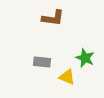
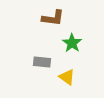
green star: moved 13 px left, 15 px up; rotated 12 degrees clockwise
yellow triangle: rotated 12 degrees clockwise
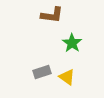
brown L-shape: moved 1 px left, 3 px up
gray rectangle: moved 10 px down; rotated 24 degrees counterclockwise
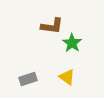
brown L-shape: moved 11 px down
gray rectangle: moved 14 px left, 7 px down
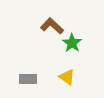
brown L-shape: rotated 145 degrees counterclockwise
gray rectangle: rotated 18 degrees clockwise
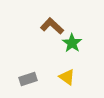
gray rectangle: rotated 18 degrees counterclockwise
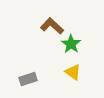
green star: moved 1 px left, 1 px down
yellow triangle: moved 6 px right, 5 px up
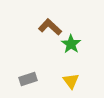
brown L-shape: moved 2 px left, 1 px down
yellow triangle: moved 2 px left, 9 px down; rotated 18 degrees clockwise
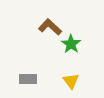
gray rectangle: rotated 18 degrees clockwise
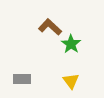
gray rectangle: moved 6 px left
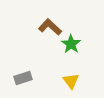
gray rectangle: moved 1 px right, 1 px up; rotated 18 degrees counterclockwise
